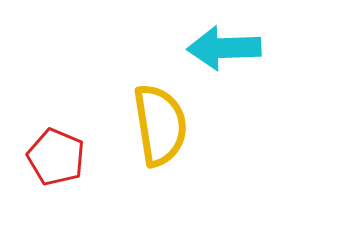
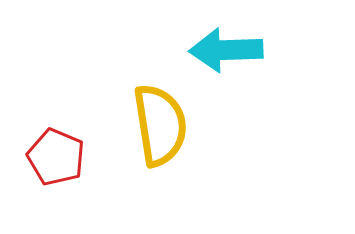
cyan arrow: moved 2 px right, 2 px down
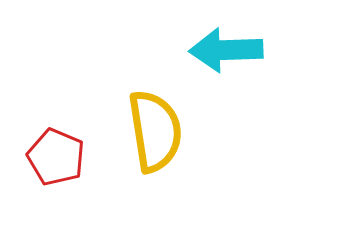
yellow semicircle: moved 5 px left, 6 px down
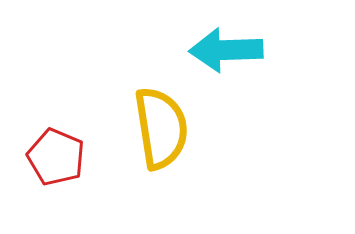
yellow semicircle: moved 6 px right, 3 px up
